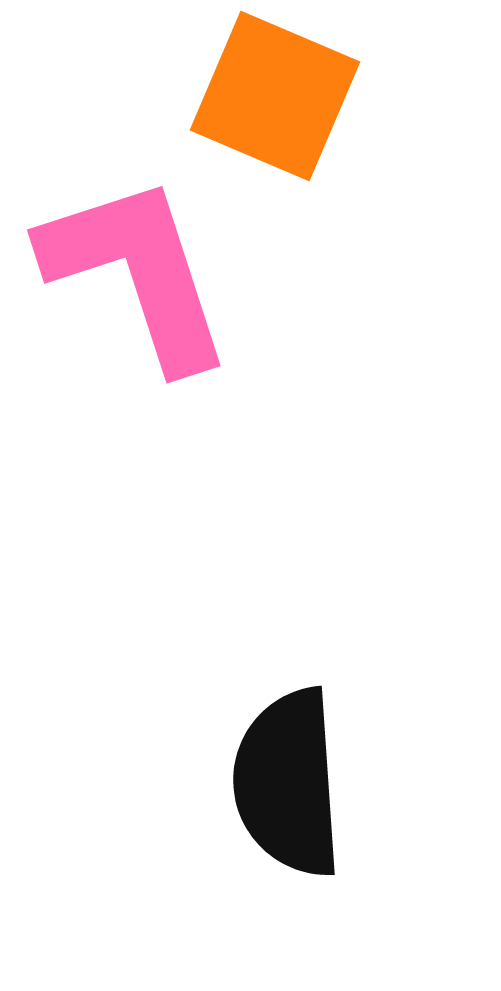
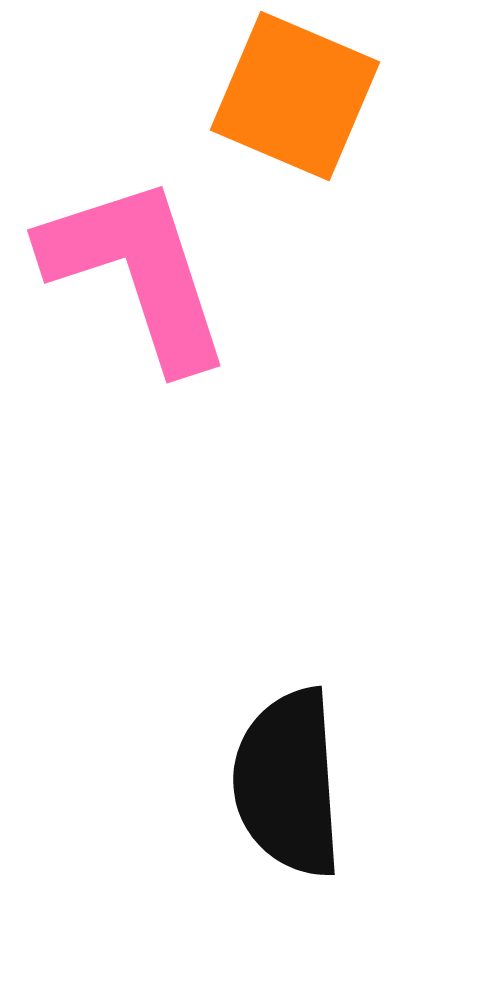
orange square: moved 20 px right
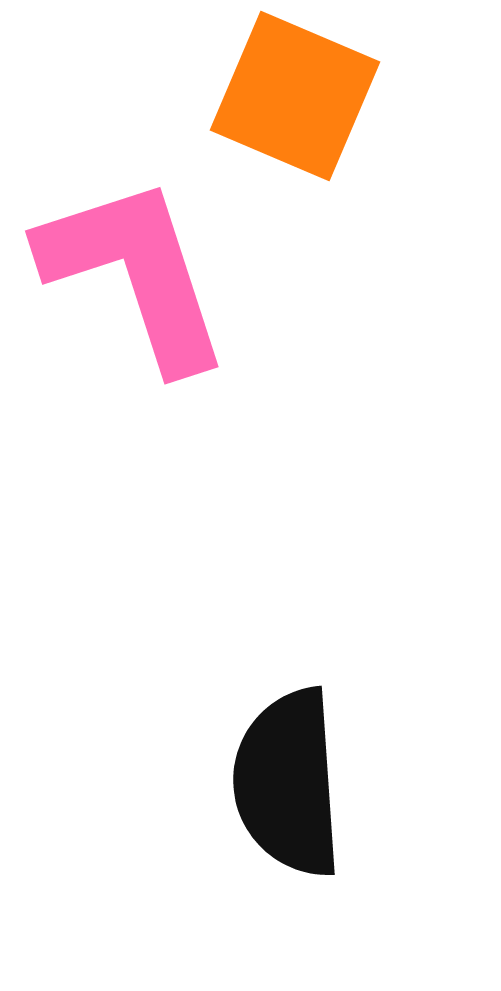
pink L-shape: moved 2 px left, 1 px down
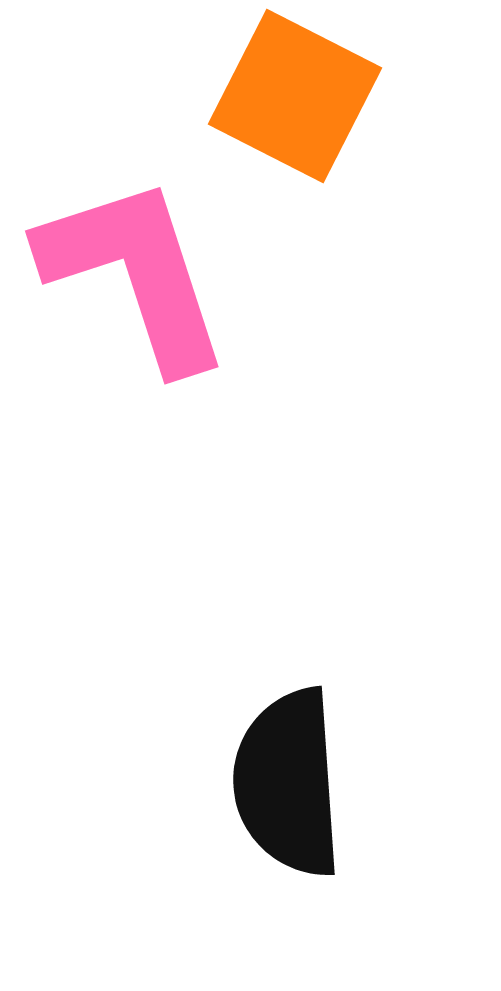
orange square: rotated 4 degrees clockwise
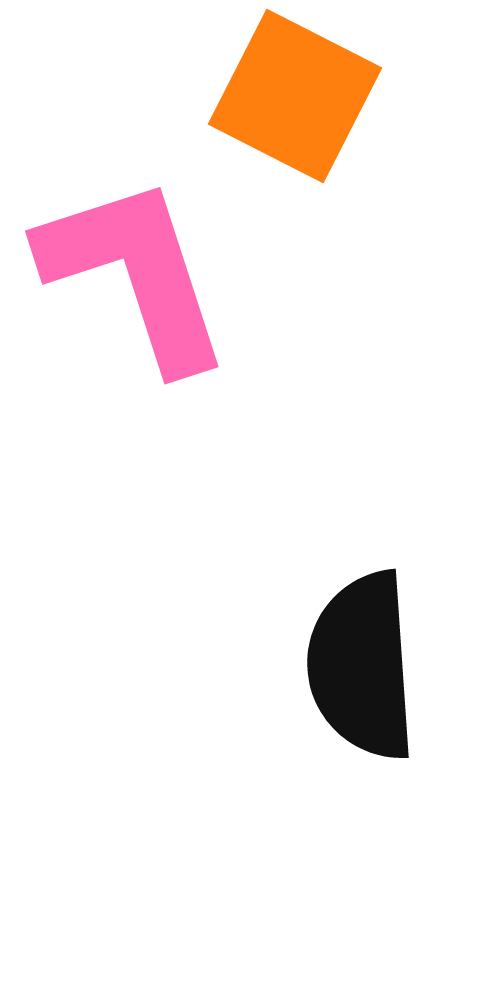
black semicircle: moved 74 px right, 117 px up
